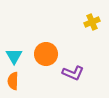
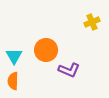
orange circle: moved 4 px up
purple L-shape: moved 4 px left, 3 px up
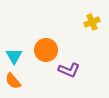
orange semicircle: rotated 42 degrees counterclockwise
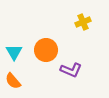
yellow cross: moved 9 px left
cyan triangle: moved 4 px up
purple L-shape: moved 2 px right
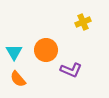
orange semicircle: moved 5 px right, 2 px up
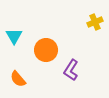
yellow cross: moved 12 px right
cyan triangle: moved 16 px up
purple L-shape: rotated 100 degrees clockwise
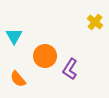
yellow cross: rotated 28 degrees counterclockwise
orange circle: moved 1 px left, 6 px down
purple L-shape: moved 1 px left, 1 px up
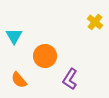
purple L-shape: moved 10 px down
orange semicircle: moved 1 px right, 1 px down
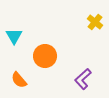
purple L-shape: moved 13 px right; rotated 15 degrees clockwise
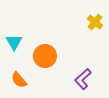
cyan triangle: moved 6 px down
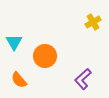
yellow cross: moved 2 px left; rotated 21 degrees clockwise
